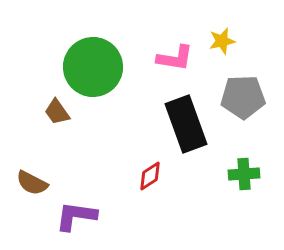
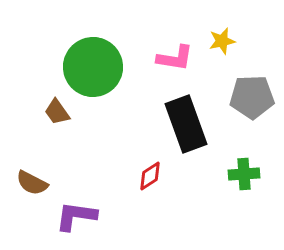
gray pentagon: moved 9 px right
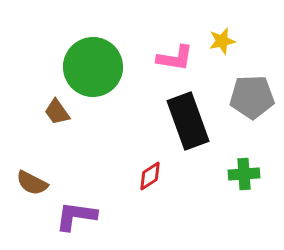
black rectangle: moved 2 px right, 3 px up
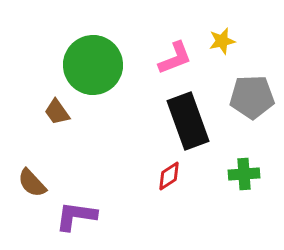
pink L-shape: rotated 30 degrees counterclockwise
green circle: moved 2 px up
red diamond: moved 19 px right
brown semicircle: rotated 20 degrees clockwise
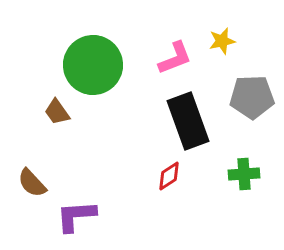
purple L-shape: rotated 12 degrees counterclockwise
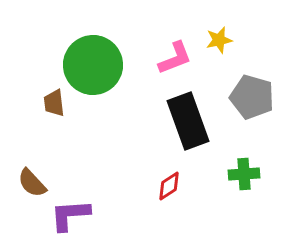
yellow star: moved 3 px left, 1 px up
gray pentagon: rotated 18 degrees clockwise
brown trapezoid: moved 3 px left, 9 px up; rotated 28 degrees clockwise
red diamond: moved 10 px down
purple L-shape: moved 6 px left, 1 px up
